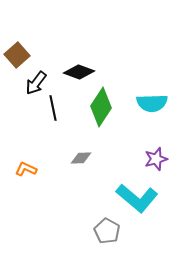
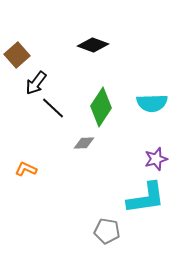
black diamond: moved 14 px right, 27 px up
black line: rotated 35 degrees counterclockwise
gray diamond: moved 3 px right, 15 px up
cyan L-shape: moved 9 px right; rotated 48 degrees counterclockwise
gray pentagon: rotated 20 degrees counterclockwise
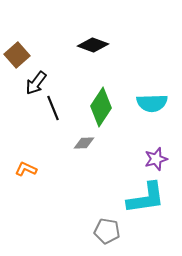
black line: rotated 25 degrees clockwise
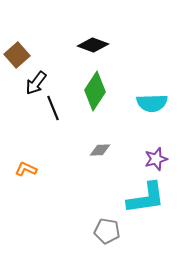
green diamond: moved 6 px left, 16 px up
gray diamond: moved 16 px right, 7 px down
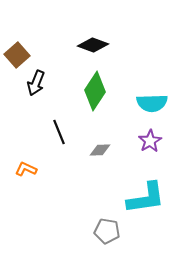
black arrow: rotated 15 degrees counterclockwise
black line: moved 6 px right, 24 px down
purple star: moved 6 px left, 18 px up; rotated 15 degrees counterclockwise
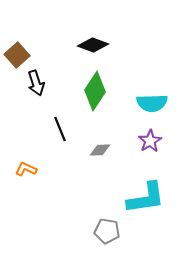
black arrow: rotated 40 degrees counterclockwise
black line: moved 1 px right, 3 px up
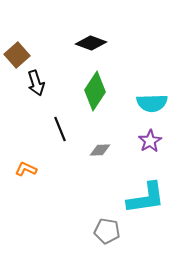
black diamond: moved 2 px left, 2 px up
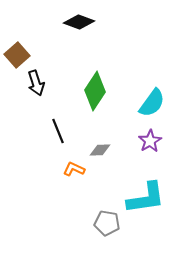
black diamond: moved 12 px left, 21 px up
cyan semicircle: rotated 52 degrees counterclockwise
black line: moved 2 px left, 2 px down
orange L-shape: moved 48 px right
gray pentagon: moved 8 px up
